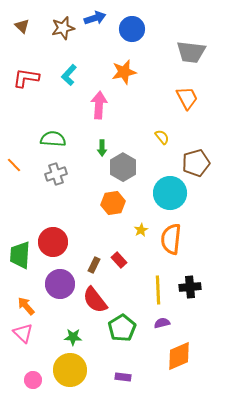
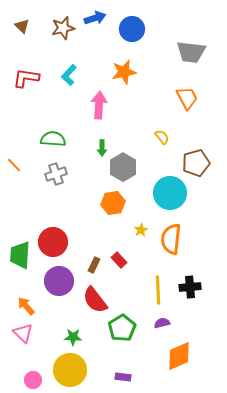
purple circle: moved 1 px left, 3 px up
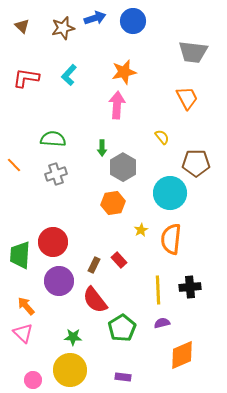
blue circle: moved 1 px right, 8 px up
gray trapezoid: moved 2 px right
pink arrow: moved 18 px right
brown pentagon: rotated 16 degrees clockwise
orange diamond: moved 3 px right, 1 px up
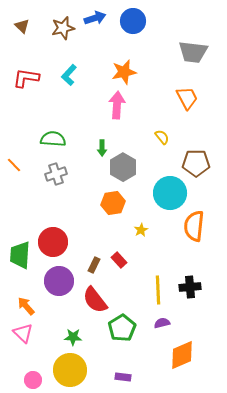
orange semicircle: moved 23 px right, 13 px up
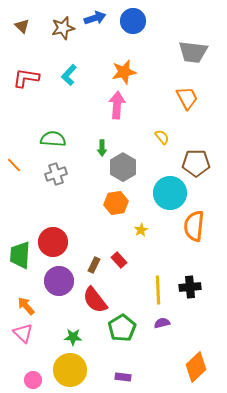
orange hexagon: moved 3 px right
orange diamond: moved 14 px right, 12 px down; rotated 20 degrees counterclockwise
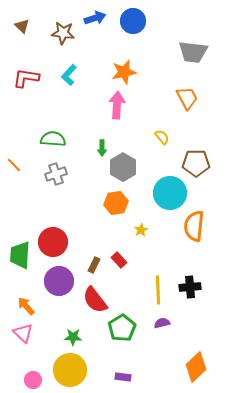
brown star: moved 5 px down; rotated 20 degrees clockwise
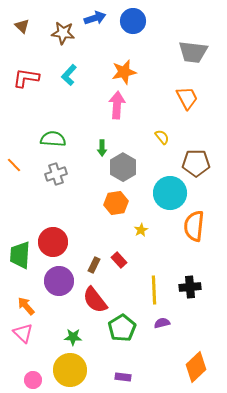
yellow line: moved 4 px left
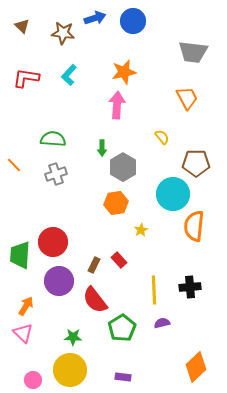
cyan circle: moved 3 px right, 1 px down
orange arrow: rotated 72 degrees clockwise
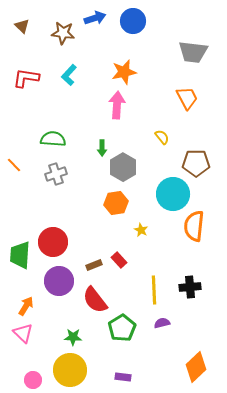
yellow star: rotated 16 degrees counterclockwise
brown rectangle: rotated 42 degrees clockwise
